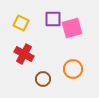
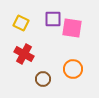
pink square: rotated 25 degrees clockwise
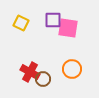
purple square: moved 1 px down
pink square: moved 4 px left
red cross: moved 6 px right, 18 px down
orange circle: moved 1 px left
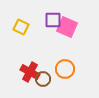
yellow square: moved 4 px down
pink square: moved 1 px left, 1 px up; rotated 15 degrees clockwise
orange circle: moved 7 px left
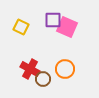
red cross: moved 3 px up
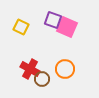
purple square: rotated 18 degrees clockwise
brown circle: moved 1 px left
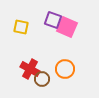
yellow square: rotated 14 degrees counterclockwise
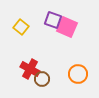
yellow square: rotated 28 degrees clockwise
orange circle: moved 13 px right, 5 px down
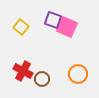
red cross: moved 7 px left, 2 px down
